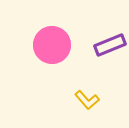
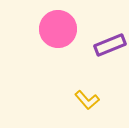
pink circle: moved 6 px right, 16 px up
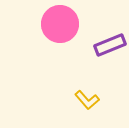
pink circle: moved 2 px right, 5 px up
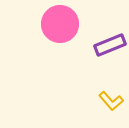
yellow L-shape: moved 24 px right, 1 px down
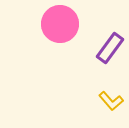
purple rectangle: moved 3 px down; rotated 32 degrees counterclockwise
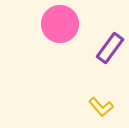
yellow L-shape: moved 10 px left, 6 px down
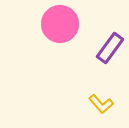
yellow L-shape: moved 3 px up
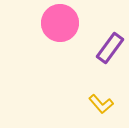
pink circle: moved 1 px up
